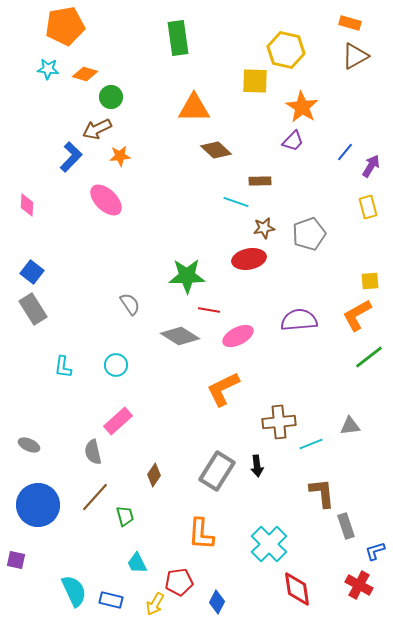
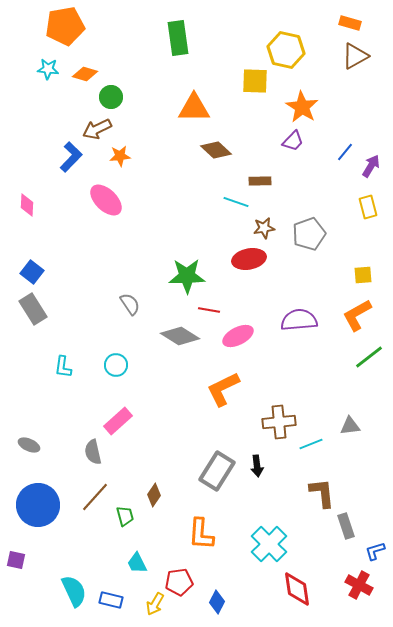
yellow square at (370, 281): moved 7 px left, 6 px up
brown diamond at (154, 475): moved 20 px down
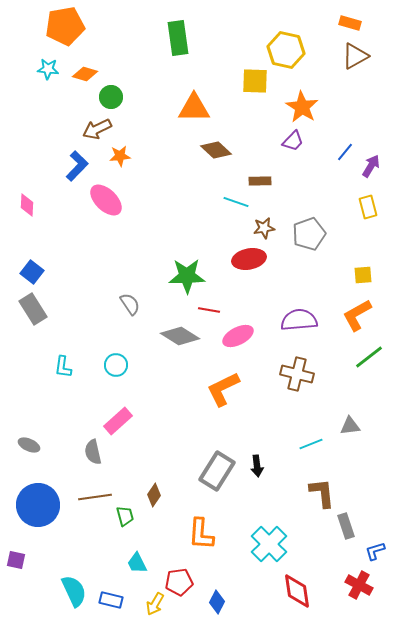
blue L-shape at (71, 157): moved 6 px right, 9 px down
brown cross at (279, 422): moved 18 px right, 48 px up; rotated 20 degrees clockwise
brown line at (95, 497): rotated 40 degrees clockwise
red diamond at (297, 589): moved 2 px down
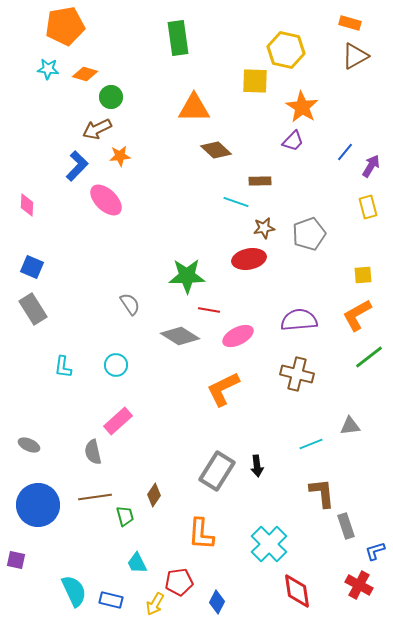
blue square at (32, 272): moved 5 px up; rotated 15 degrees counterclockwise
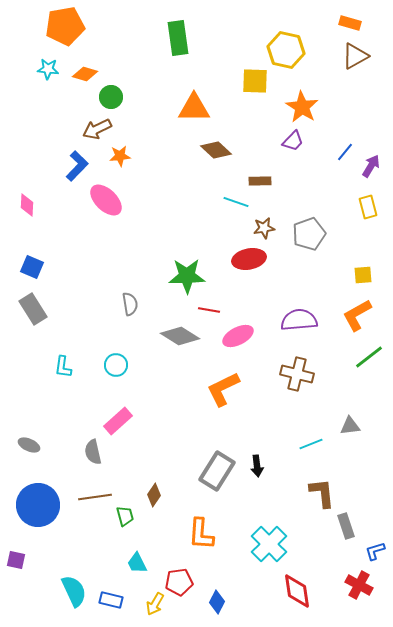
gray semicircle at (130, 304): rotated 25 degrees clockwise
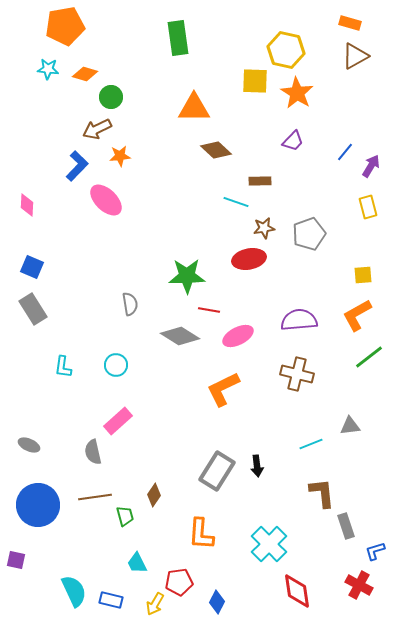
orange star at (302, 107): moved 5 px left, 14 px up
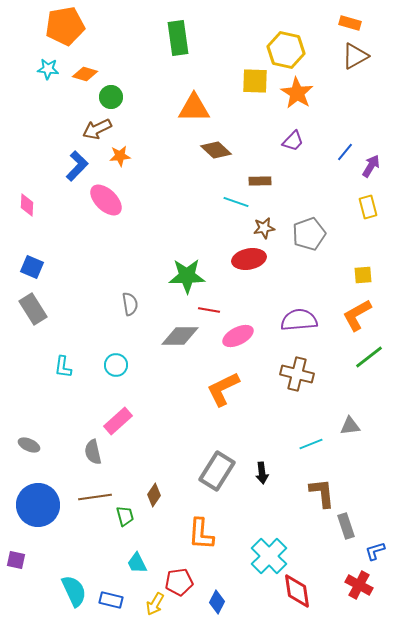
gray diamond at (180, 336): rotated 33 degrees counterclockwise
black arrow at (257, 466): moved 5 px right, 7 px down
cyan cross at (269, 544): moved 12 px down
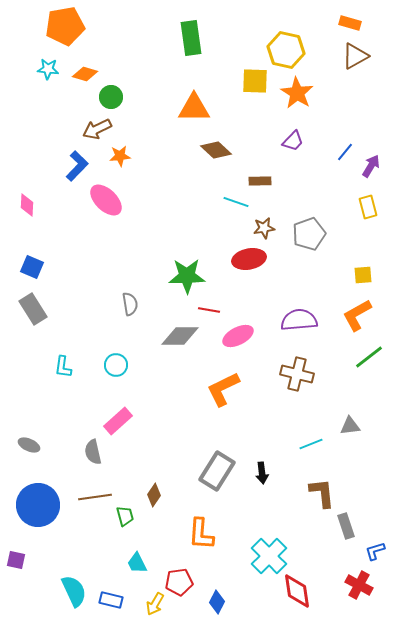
green rectangle at (178, 38): moved 13 px right
